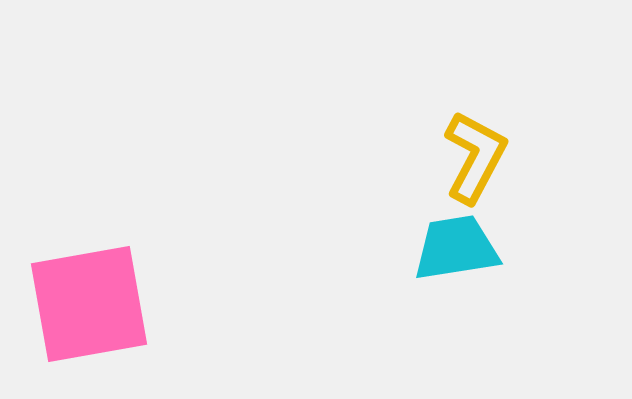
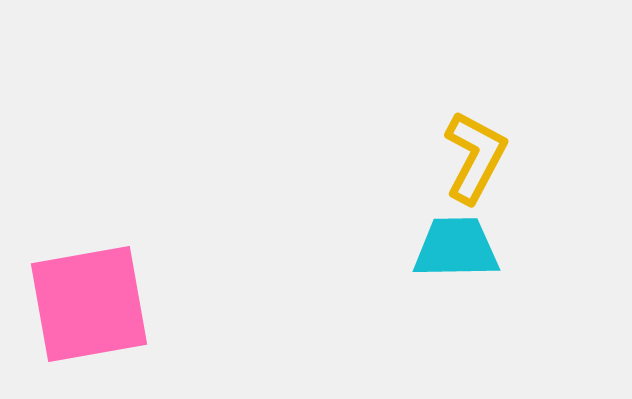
cyan trapezoid: rotated 8 degrees clockwise
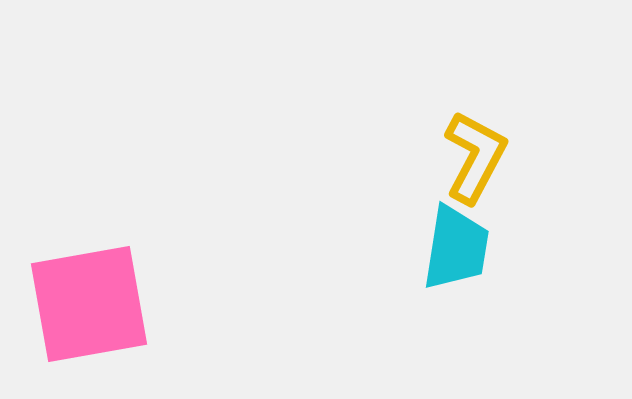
cyan trapezoid: rotated 100 degrees clockwise
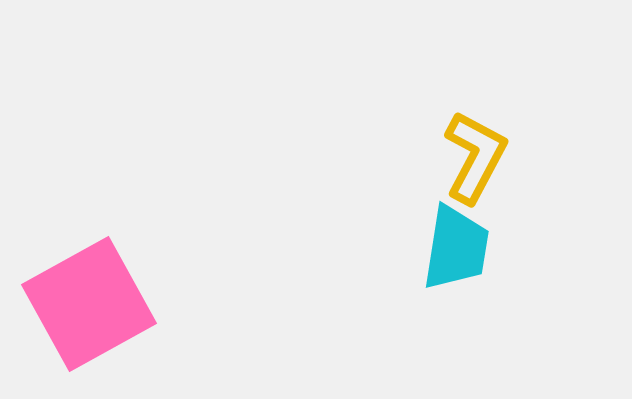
pink square: rotated 19 degrees counterclockwise
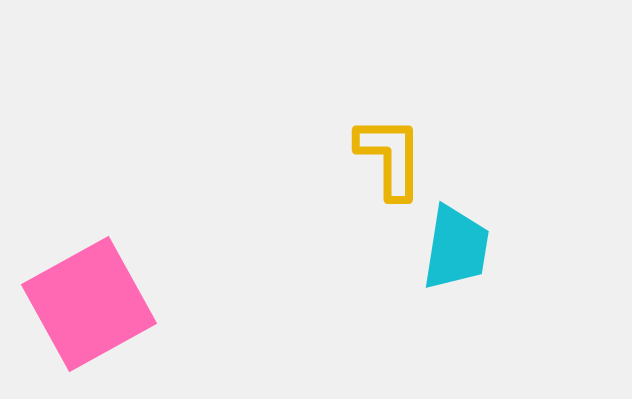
yellow L-shape: moved 85 px left; rotated 28 degrees counterclockwise
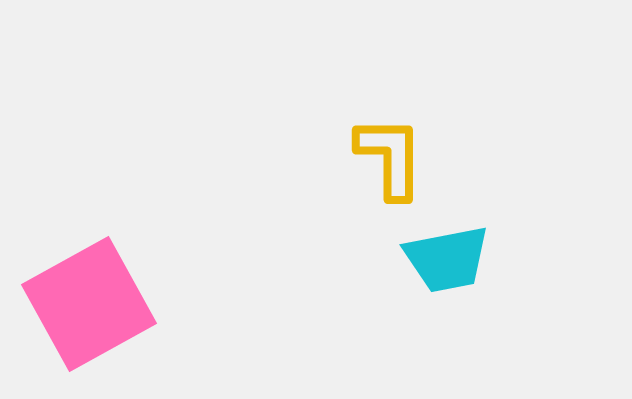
cyan trapezoid: moved 9 px left, 11 px down; rotated 70 degrees clockwise
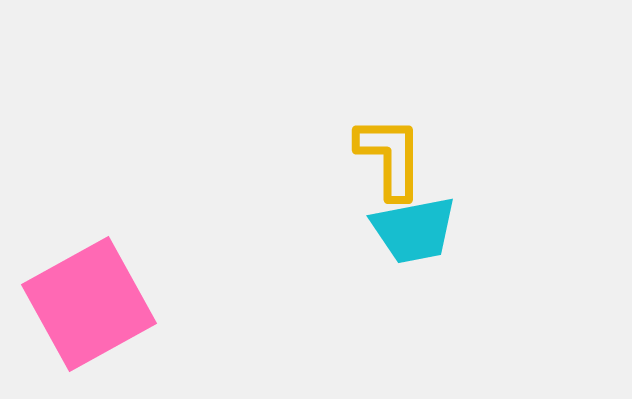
cyan trapezoid: moved 33 px left, 29 px up
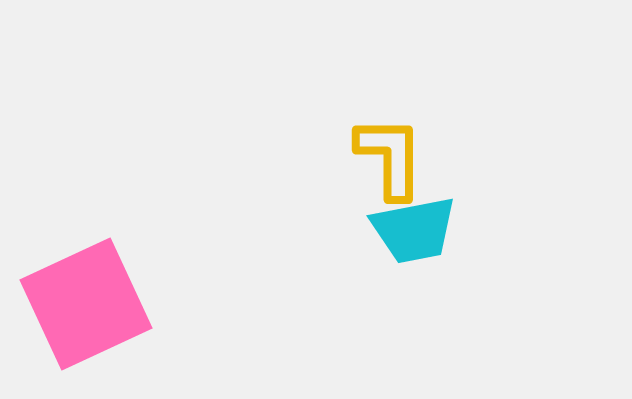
pink square: moved 3 px left; rotated 4 degrees clockwise
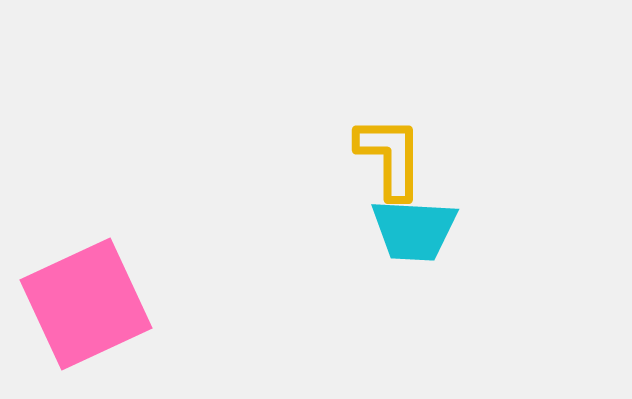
cyan trapezoid: rotated 14 degrees clockwise
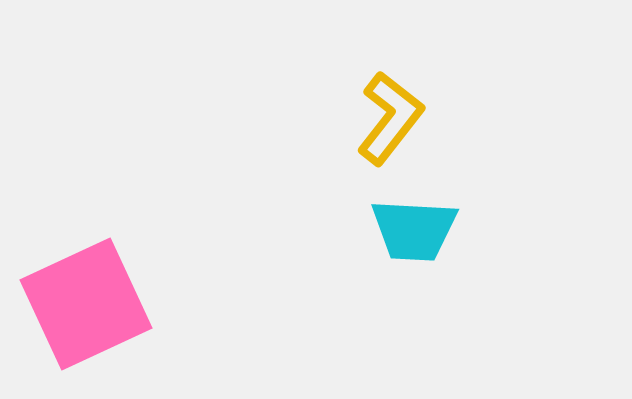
yellow L-shape: moved 39 px up; rotated 38 degrees clockwise
